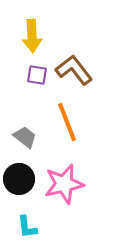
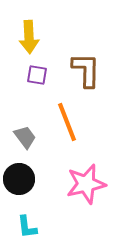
yellow arrow: moved 3 px left, 1 px down
brown L-shape: moved 12 px right; rotated 39 degrees clockwise
gray trapezoid: rotated 15 degrees clockwise
pink star: moved 22 px right
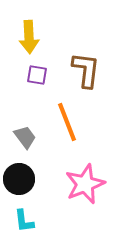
brown L-shape: rotated 6 degrees clockwise
pink star: moved 1 px left; rotated 9 degrees counterclockwise
cyan L-shape: moved 3 px left, 6 px up
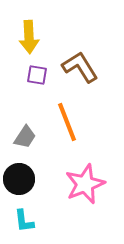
brown L-shape: moved 6 px left, 3 px up; rotated 39 degrees counterclockwise
gray trapezoid: rotated 70 degrees clockwise
